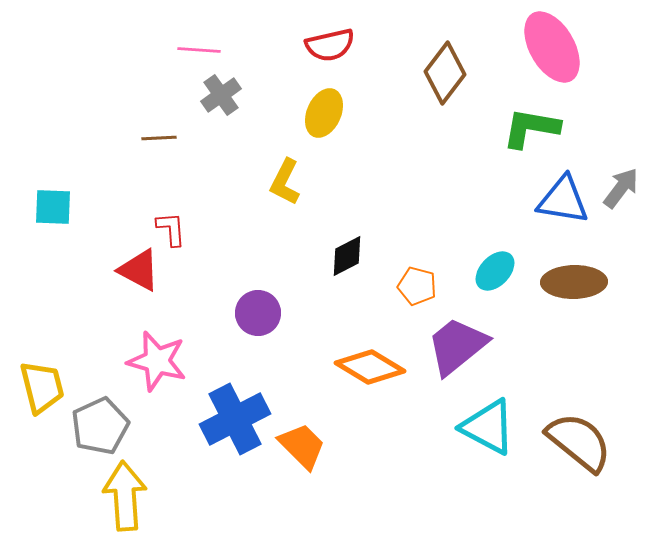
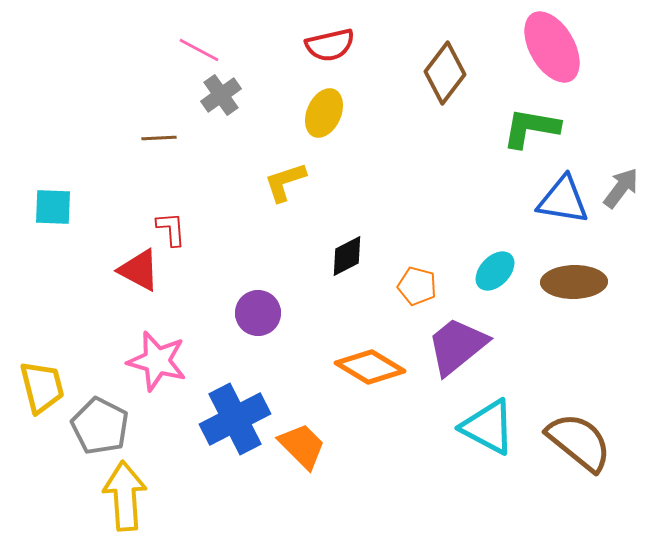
pink line: rotated 24 degrees clockwise
yellow L-shape: rotated 45 degrees clockwise
gray pentagon: rotated 20 degrees counterclockwise
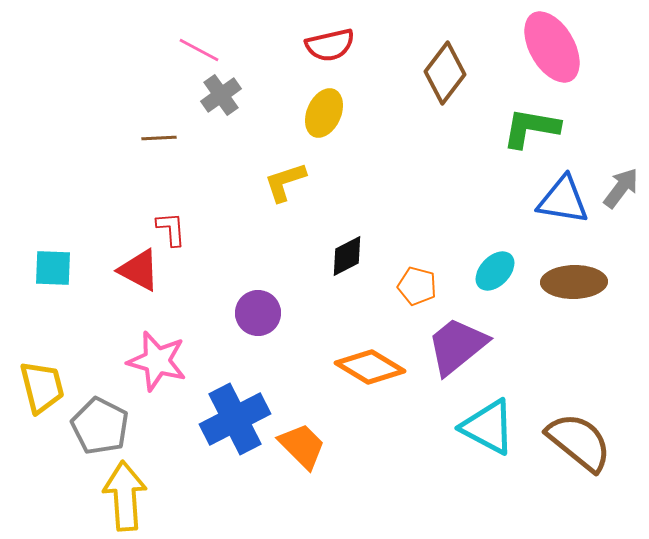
cyan square: moved 61 px down
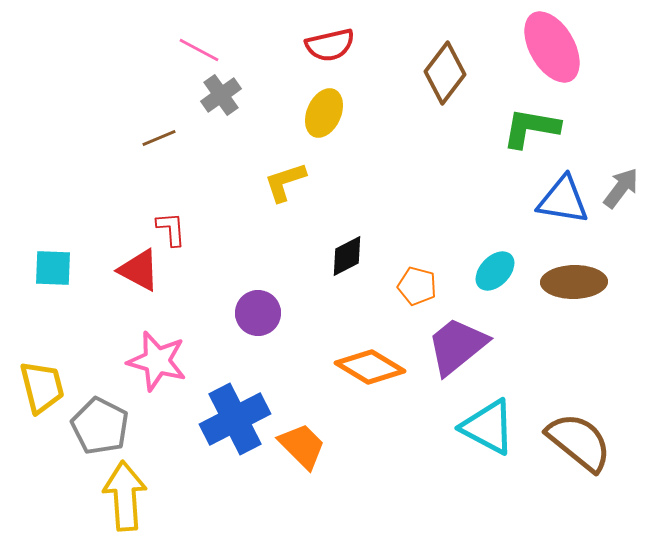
brown line: rotated 20 degrees counterclockwise
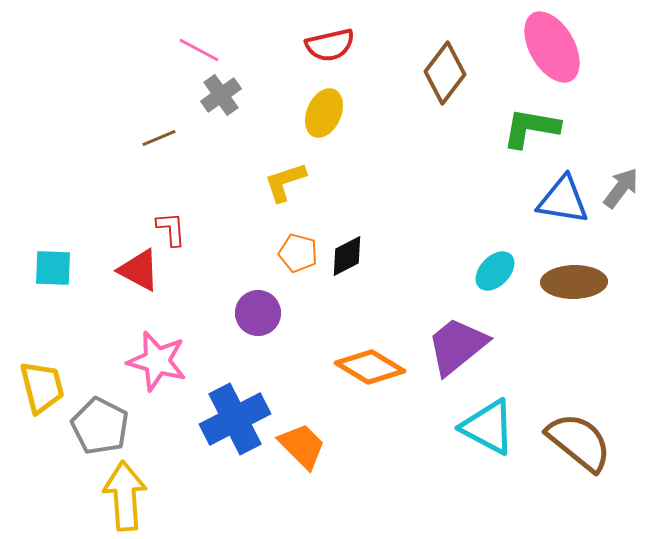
orange pentagon: moved 119 px left, 33 px up
